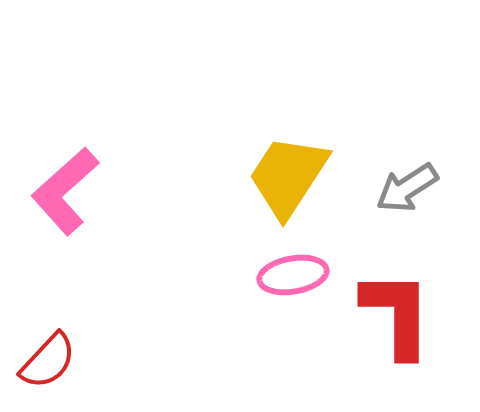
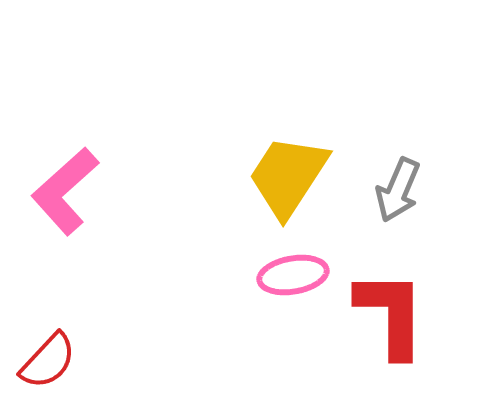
gray arrow: moved 9 px left, 2 px down; rotated 34 degrees counterclockwise
red L-shape: moved 6 px left
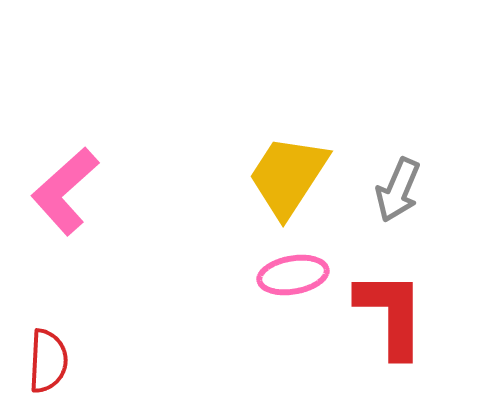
red semicircle: rotated 40 degrees counterclockwise
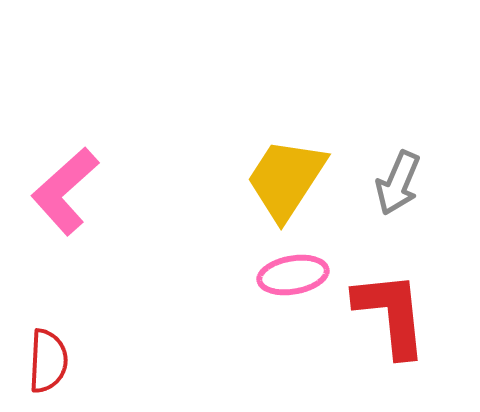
yellow trapezoid: moved 2 px left, 3 px down
gray arrow: moved 7 px up
red L-shape: rotated 6 degrees counterclockwise
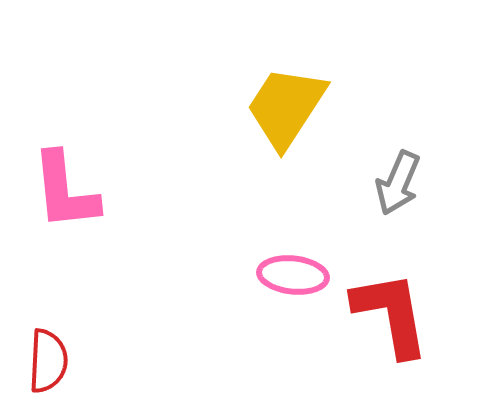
yellow trapezoid: moved 72 px up
pink L-shape: rotated 54 degrees counterclockwise
pink ellipse: rotated 16 degrees clockwise
red L-shape: rotated 4 degrees counterclockwise
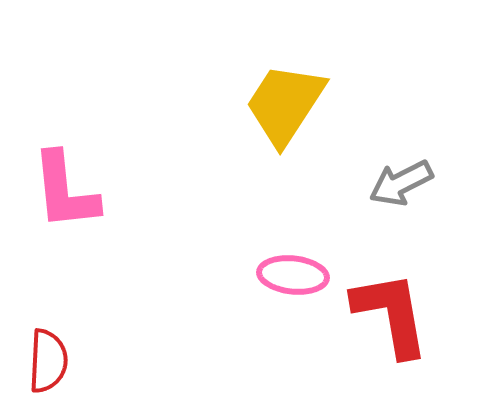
yellow trapezoid: moved 1 px left, 3 px up
gray arrow: moved 3 px right; rotated 40 degrees clockwise
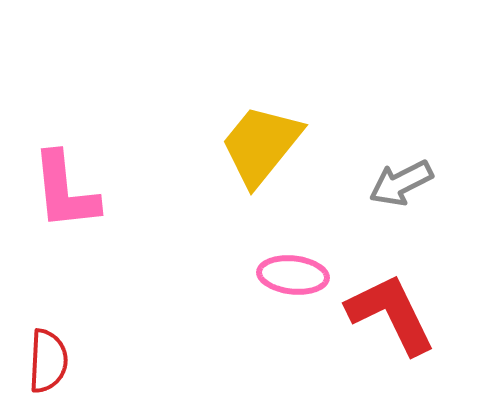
yellow trapezoid: moved 24 px left, 41 px down; rotated 6 degrees clockwise
red L-shape: rotated 16 degrees counterclockwise
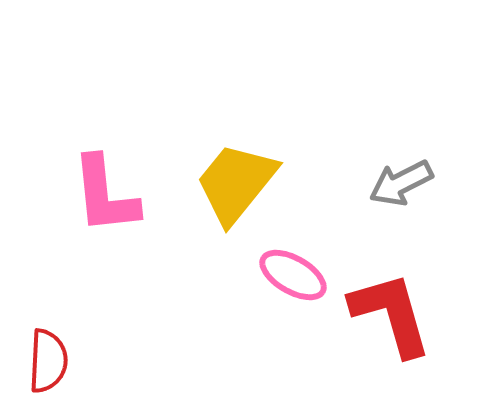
yellow trapezoid: moved 25 px left, 38 px down
pink L-shape: moved 40 px right, 4 px down
pink ellipse: rotated 24 degrees clockwise
red L-shape: rotated 10 degrees clockwise
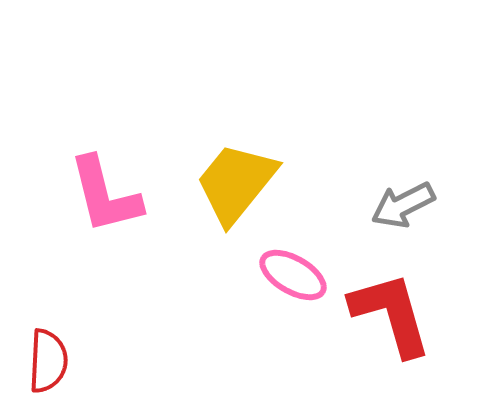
gray arrow: moved 2 px right, 22 px down
pink L-shape: rotated 8 degrees counterclockwise
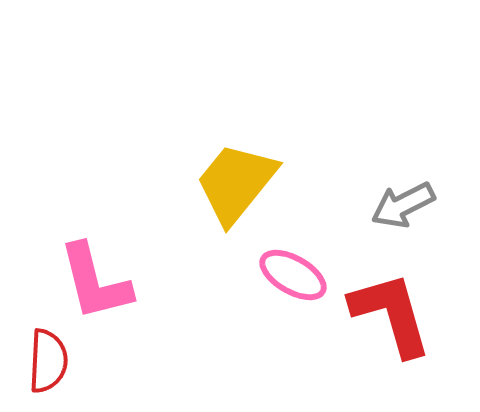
pink L-shape: moved 10 px left, 87 px down
